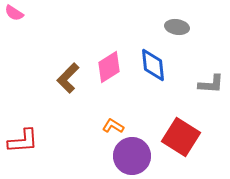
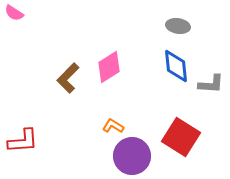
gray ellipse: moved 1 px right, 1 px up
blue diamond: moved 23 px right, 1 px down
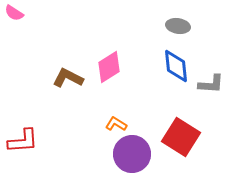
brown L-shape: rotated 72 degrees clockwise
orange L-shape: moved 3 px right, 2 px up
purple circle: moved 2 px up
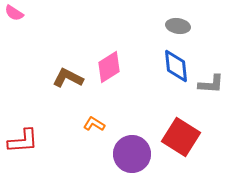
orange L-shape: moved 22 px left
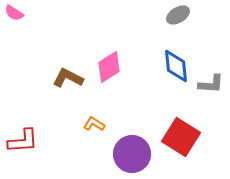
gray ellipse: moved 11 px up; rotated 40 degrees counterclockwise
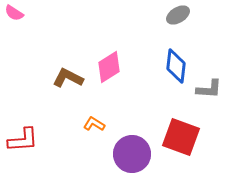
blue diamond: rotated 12 degrees clockwise
gray L-shape: moved 2 px left, 5 px down
red square: rotated 12 degrees counterclockwise
red L-shape: moved 1 px up
